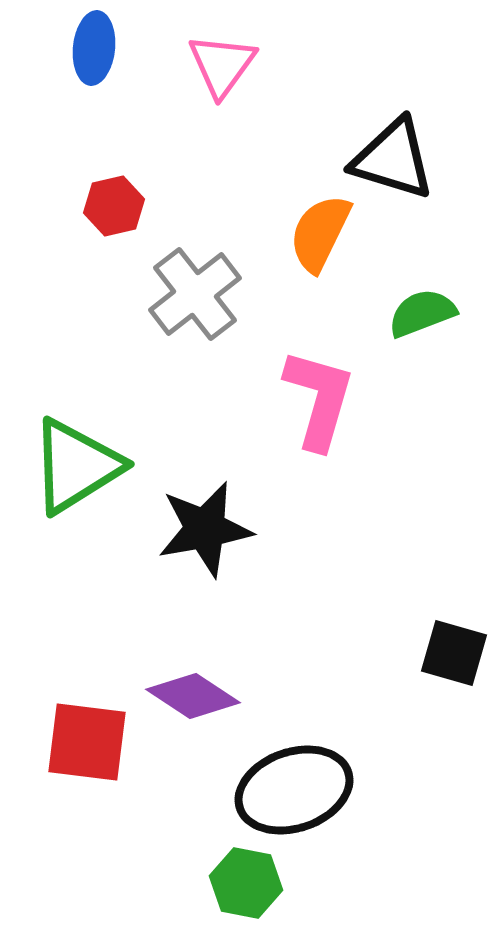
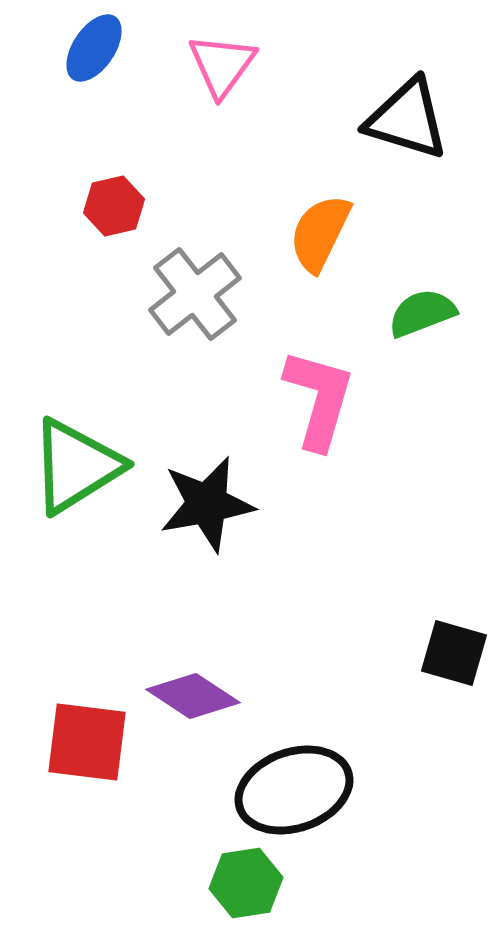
blue ellipse: rotated 28 degrees clockwise
black triangle: moved 14 px right, 40 px up
black star: moved 2 px right, 25 px up
green hexagon: rotated 20 degrees counterclockwise
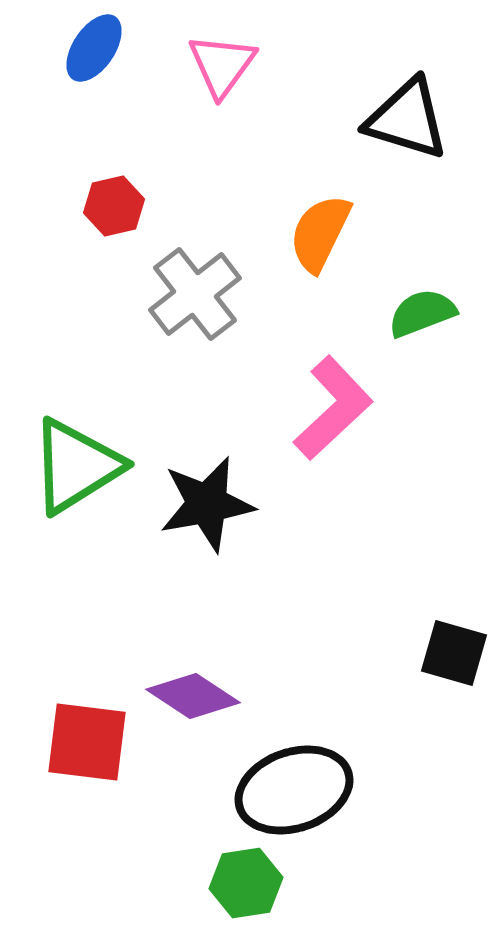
pink L-shape: moved 14 px right, 9 px down; rotated 31 degrees clockwise
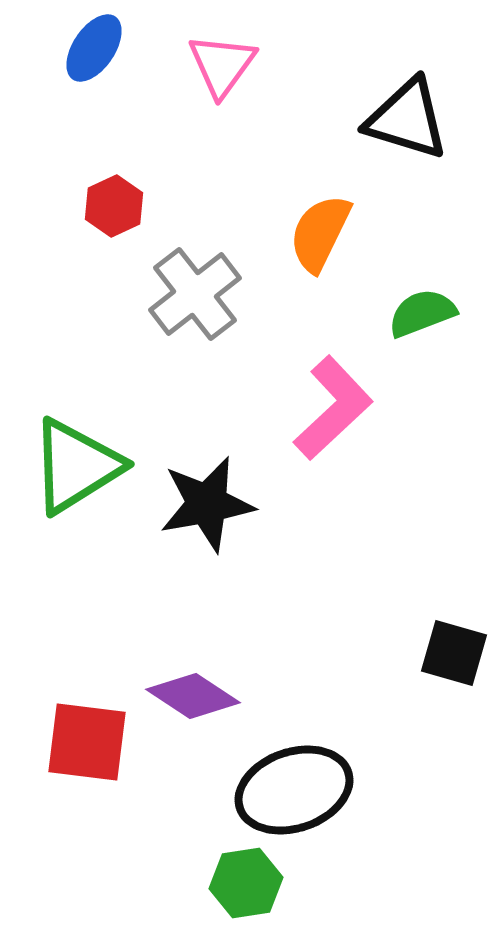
red hexagon: rotated 12 degrees counterclockwise
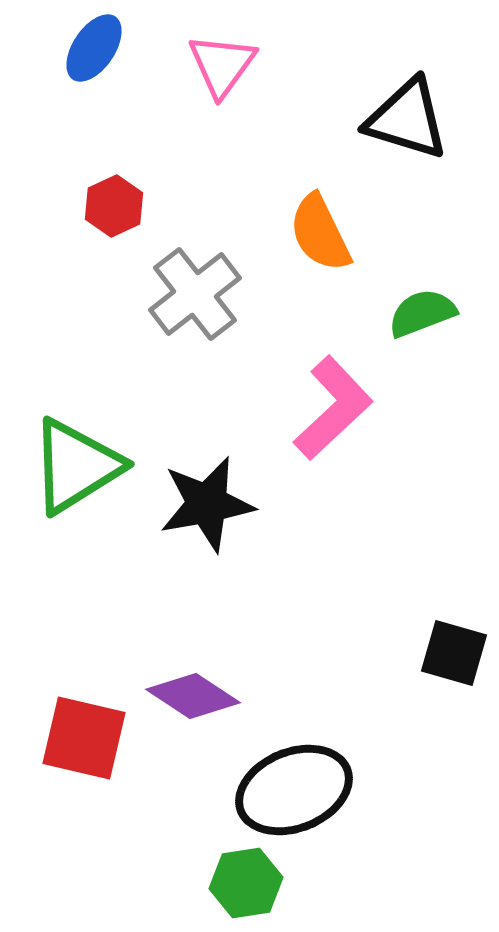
orange semicircle: rotated 52 degrees counterclockwise
red square: moved 3 px left, 4 px up; rotated 6 degrees clockwise
black ellipse: rotated 3 degrees counterclockwise
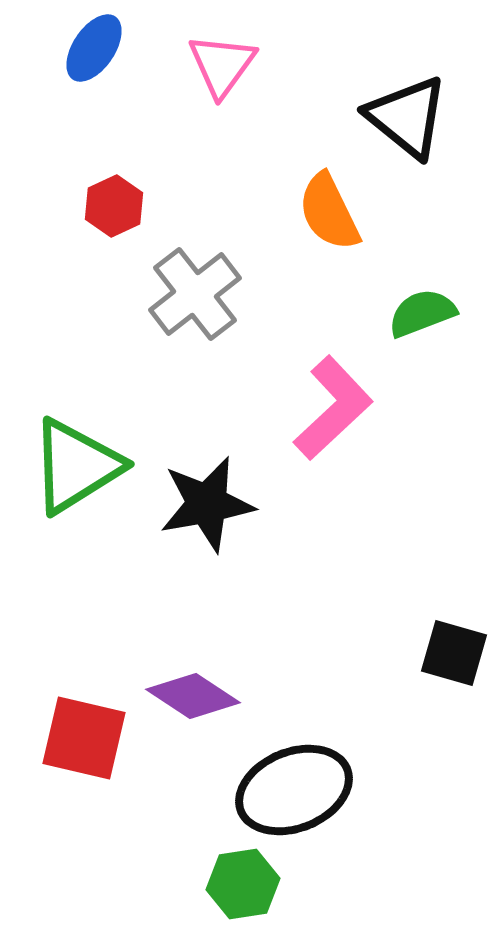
black triangle: moved 2 px up; rotated 22 degrees clockwise
orange semicircle: moved 9 px right, 21 px up
green hexagon: moved 3 px left, 1 px down
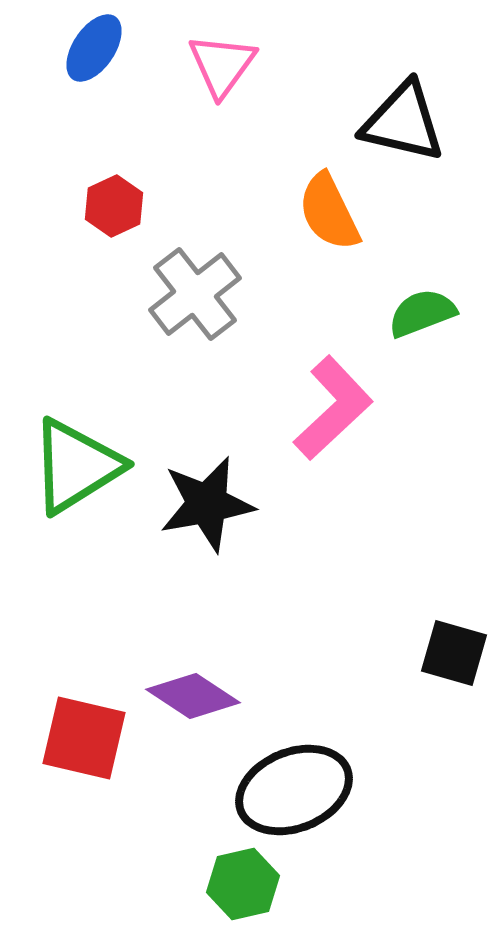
black triangle: moved 4 px left, 5 px down; rotated 26 degrees counterclockwise
green hexagon: rotated 4 degrees counterclockwise
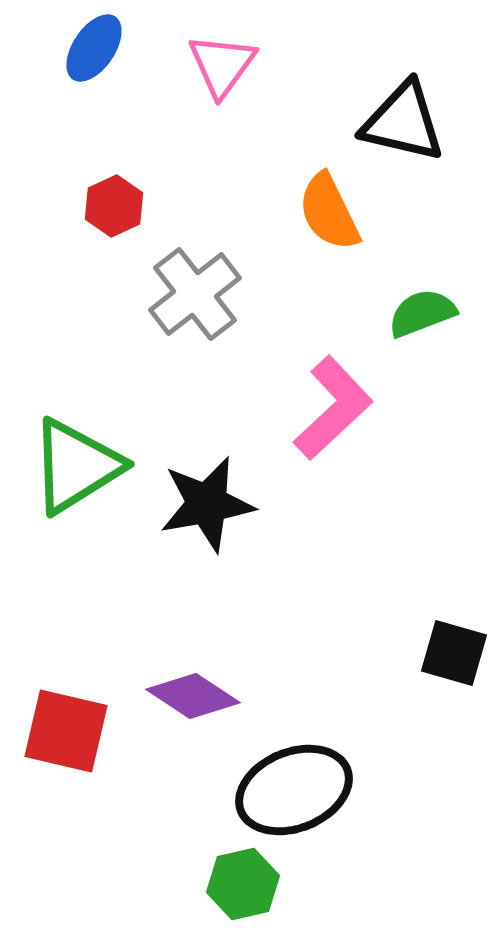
red square: moved 18 px left, 7 px up
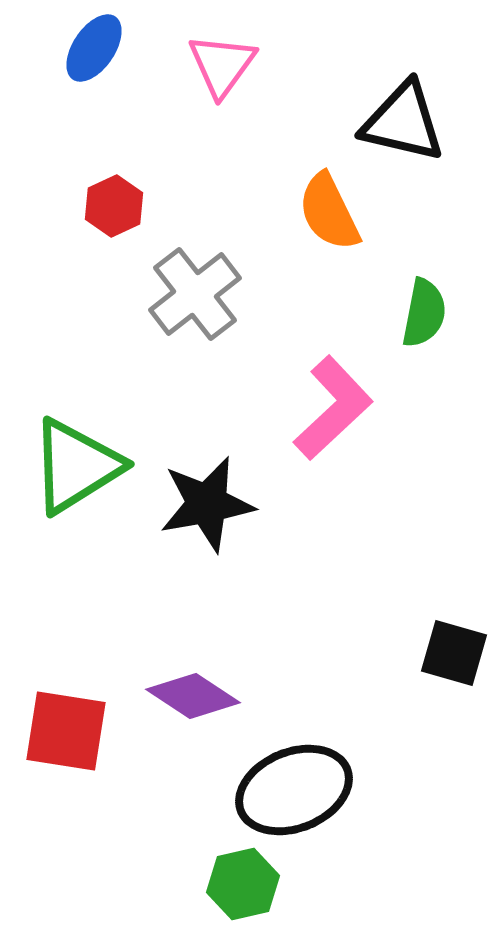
green semicircle: moved 2 px right; rotated 122 degrees clockwise
red square: rotated 4 degrees counterclockwise
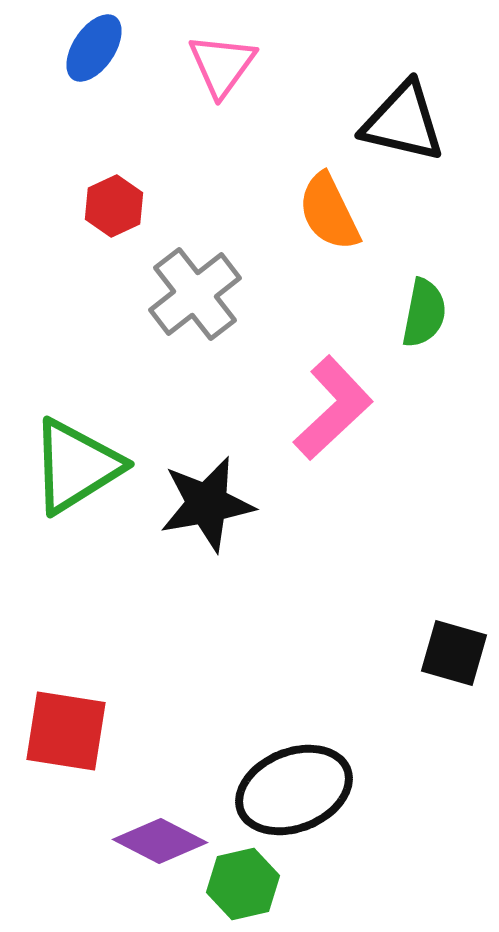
purple diamond: moved 33 px left, 145 px down; rotated 6 degrees counterclockwise
